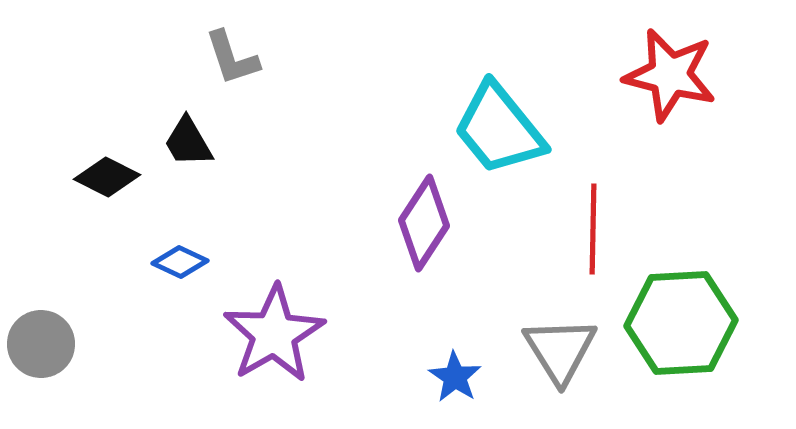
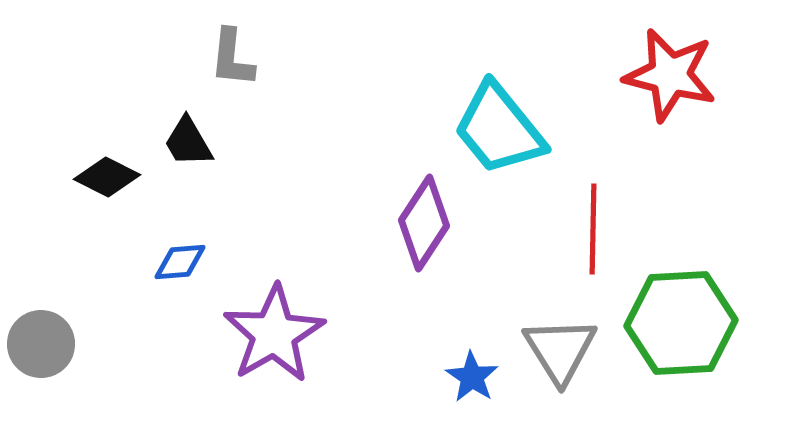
gray L-shape: rotated 24 degrees clockwise
blue diamond: rotated 30 degrees counterclockwise
blue star: moved 17 px right
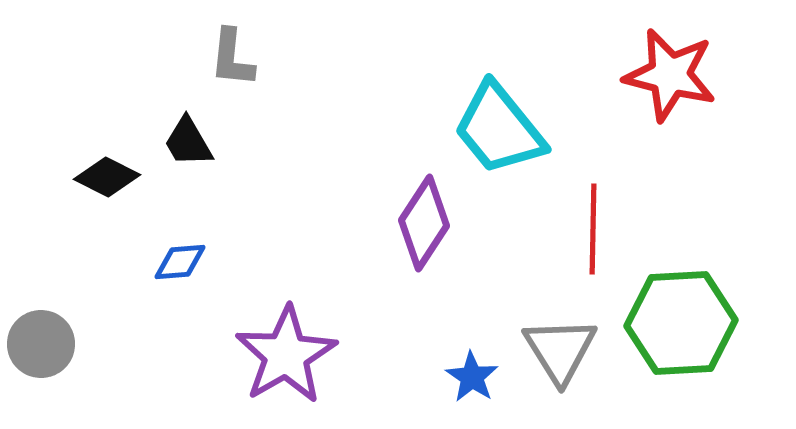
purple star: moved 12 px right, 21 px down
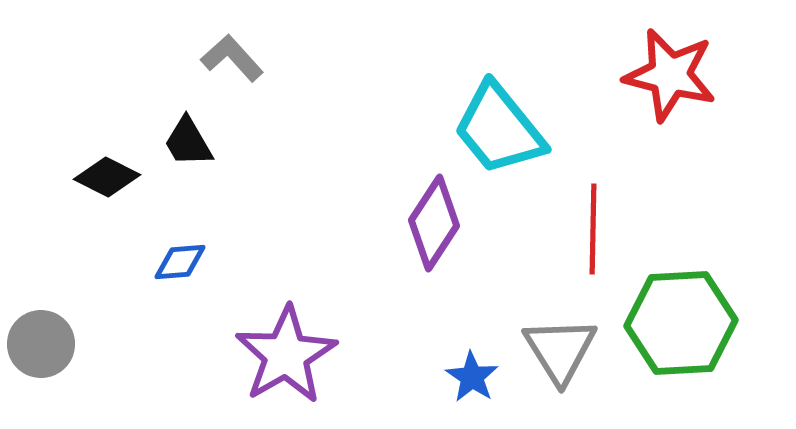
gray L-shape: rotated 132 degrees clockwise
purple diamond: moved 10 px right
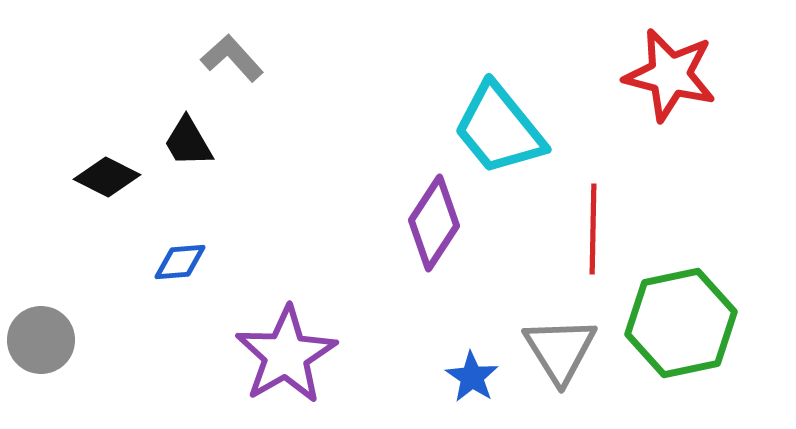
green hexagon: rotated 9 degrees counterclockwise
gray circle: moved 4 px up
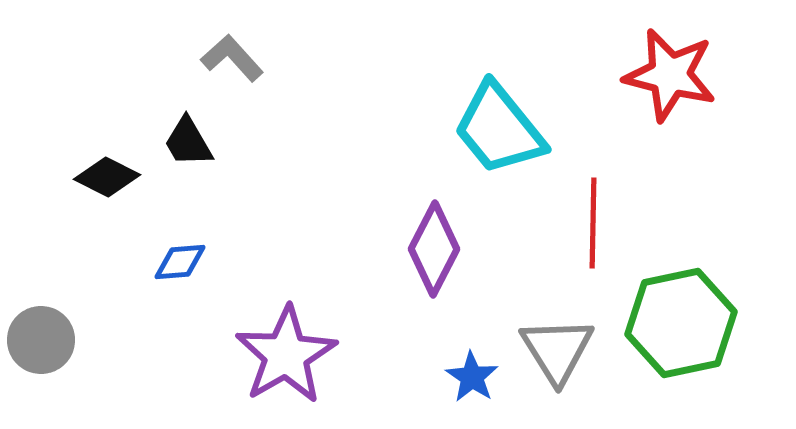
purple diamond: moved 26 px down; rotated 6 degrees counterclockwise
red line: moved 6 px up
gray triangle: moved 3 px left
